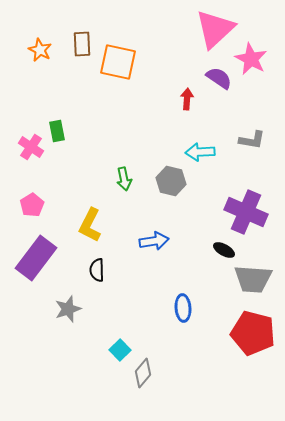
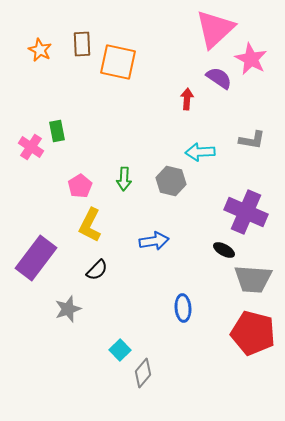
green arrow: rotated 15 degrees clockwise
pink pentagon: moved 48 px right, 19 px up
black semicircle: rotated 135 degrees counterclockwise
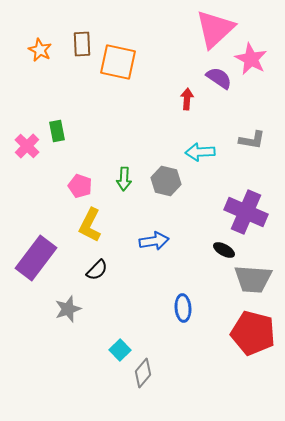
pink cross: moved 4 px left, 1 px up; rotated 10 degrees clockwise
gray hexagon: moved 5 px left
pink pentagon: rotated 20 degrees counterclockwise
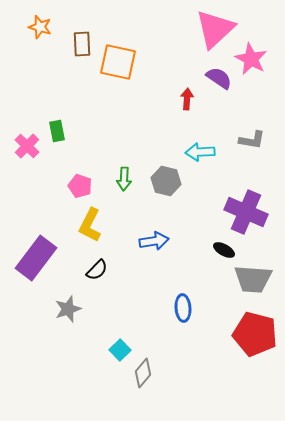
orange star: moved 23 px up; rotated 10 degrees counterclockwise
red pentagon: moved 2 px right, 1 px down
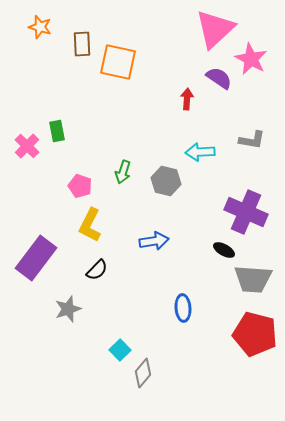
green arrow: moved 1 px left, 7 px up; rotated 15 degrees clockwise
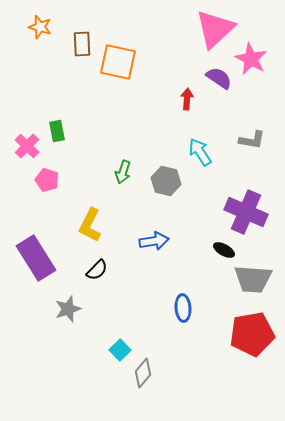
cyan arrow: rotated 60 degrees clockwise
pink pentagon: moved 33 px left, 6 px up
purple rectangle: rotated 69 degrees counterclockwise
red pentagon: moved 3 px left; rotated 24 degrees counterclockwise
